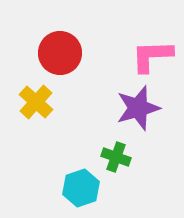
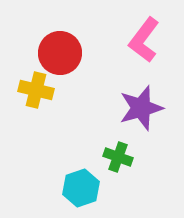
pink L-shape: moved 8 px left, 16 px up; rotated 51 degrees counterclockwise
yellow cross: moved 12 px up; rotated 28 degrees counterclockwise
purple star: moved 3 px right
green cross: moved 2 px right
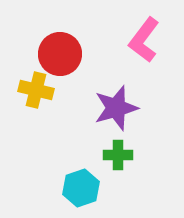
red circle: moved 1 px down
purple star: moved 25 px left
green cross: moved 2 px up; rotated 20 degrees counterclockwise
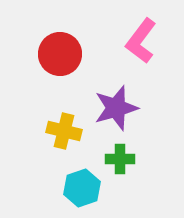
pink L-shape: moved 3 px left, 1 px down
yellow cross: moved 28 px right, 41 px down
green cross: moved 2 px right, 4 px down
cyan hexagon: moved 1 px right
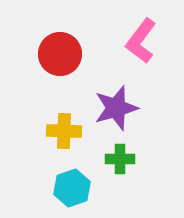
yellow cross: rotated 12 degrees counterclockwise
cyan hexagon: moved 10 px left
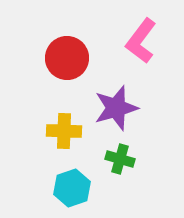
red circle: moved 7 px right, 4 px down
green cross: rotated 16 degrees clockwise
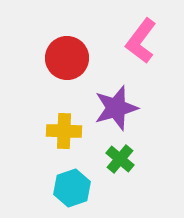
green cross: rotated 24 degrees clockwise
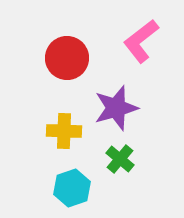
pink L-shape: rotated 15 degrees clockwise
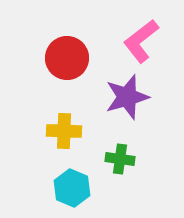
purple star: moved 11 px right, 11 px up
green cross: rotated 32 degrees counterclockwise
cyan hexagon: rotated 18 degrees counterclockwise
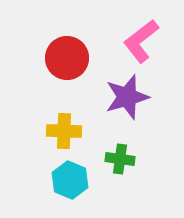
cyan hexagon: moved 2 px left, 8 px up
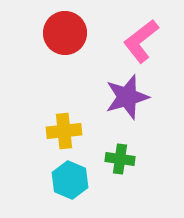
red circle: moved 2 px left, 25 px up
yellow cross: rotated 8 degrees counterclockwise
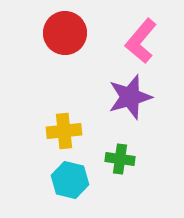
pink L-shape: rotated 12 degrees counterclockwise
purple star: moved 3 px right
cyan hexagon: rotated 9 degrees counterclockwise
